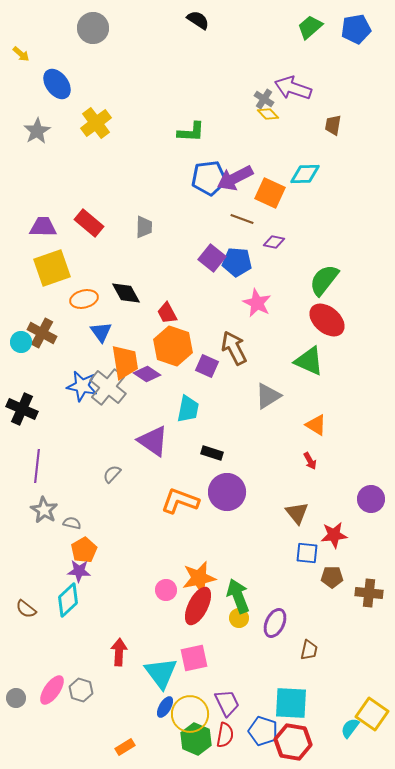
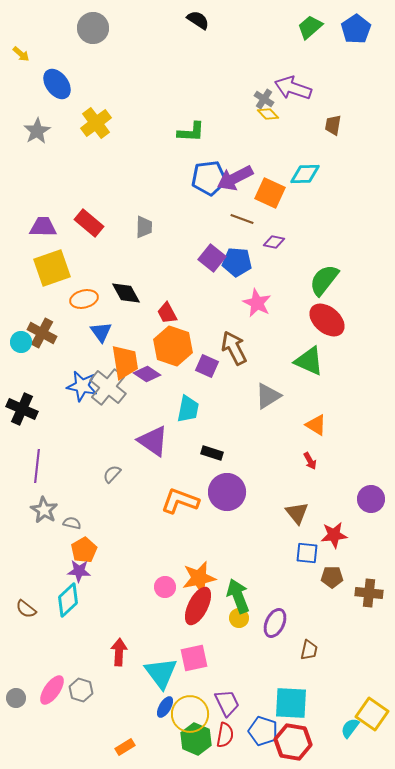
blue pentagon at (356, 29): rotated 24 degrees counterclockwise
pink circle at (166, 590): moved 1 px left, 3 px up
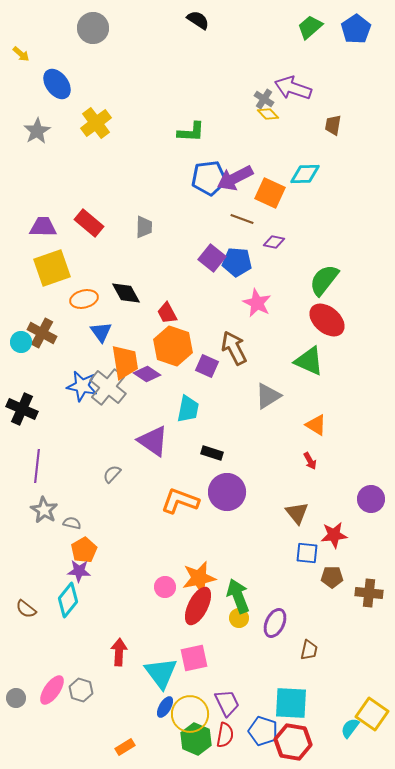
cyan diamond at (68, 600): rotated 8 degrees counterclockwise
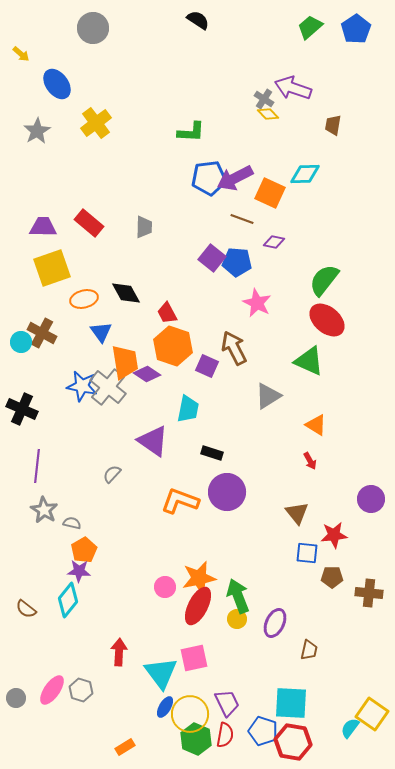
yellow circle at (239, 618): moved 2 px left, 1 px down
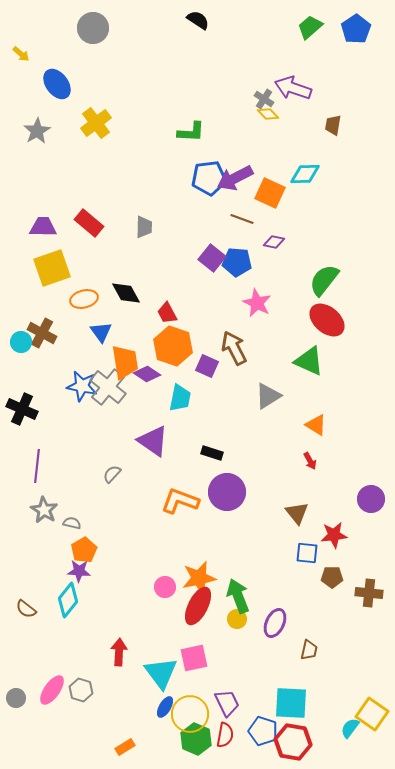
cyan trapezoid at (188, 409): moved 8 px left, 11 px up
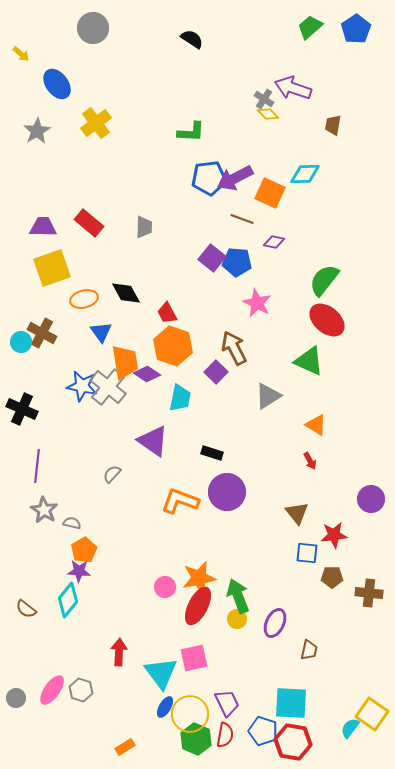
black semicircle at (198, 20): moved 6 px left, 19 px down
purple square at (207, 366): moved 9 px right, 6 px down; rotated 20 degrees clockwise
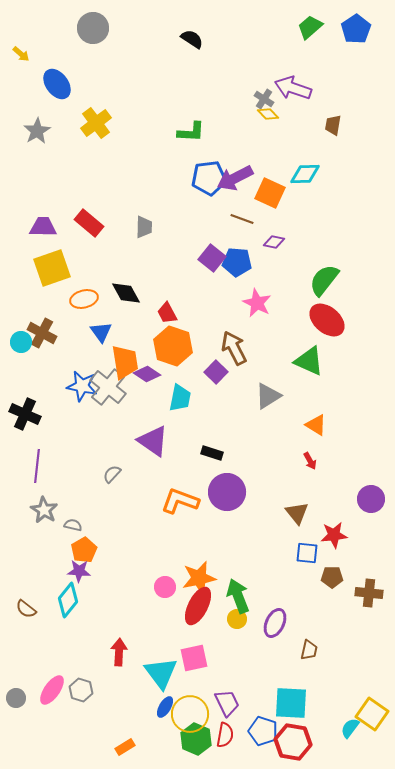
black cross at (22, 409): moved 3 px right, 5 px down
gray semicircle at (72, 523): moved 1 px right, 2 px down
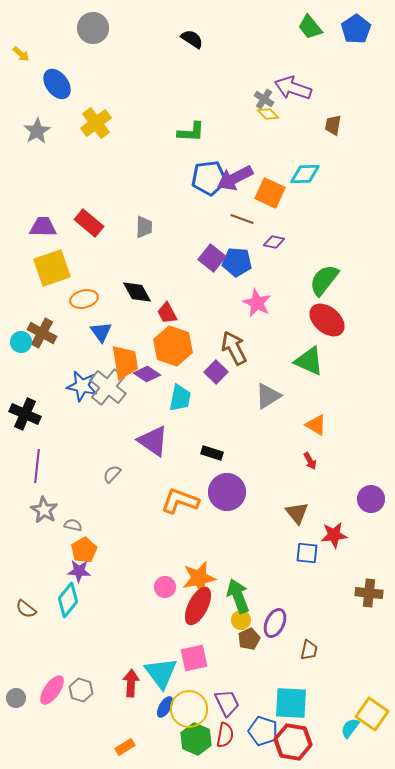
green trapezoid at (310, 27): rotated 88 degrees counterclockwise
black diamond at (126, 293): moved 11 px right, 1 px up
brown pentagon at (332, 577): moved 83 px left, 62 px down; rotated 25 degrees counterclockwise
yellow circle at (237, 619): moved 4 px right, 1 px down
red arrow at (119, 652): moved 12 px right, 31 px down
yellow circle at (190, 714): moved 1 px left, 5 px up
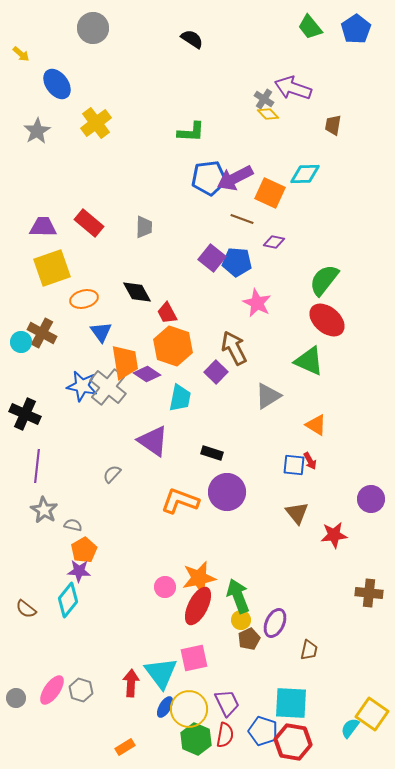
blue square at (307, 553): moved 13 px left, 88 px up
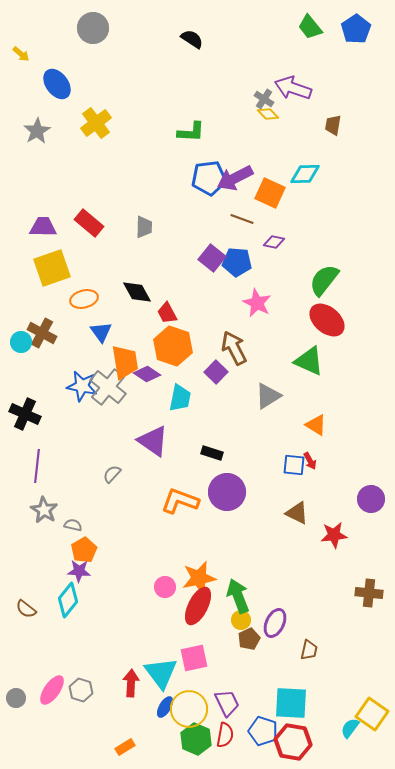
brown triangle at (297, 513): rotated 25 degrees counterclockwise
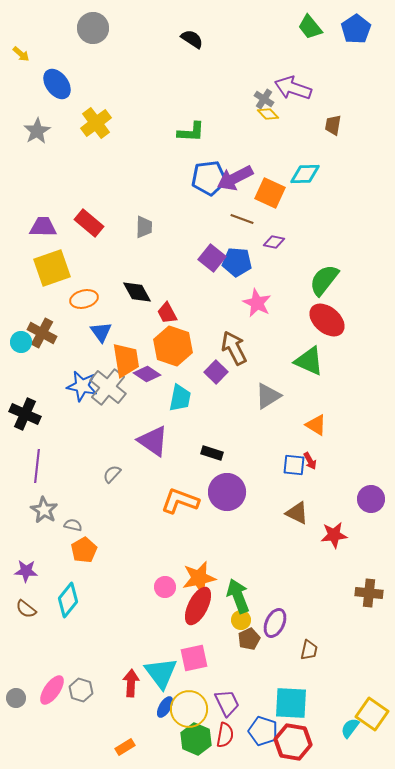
orange trapezoid at (125, 362): moved 1 px right, 2 px up
purple star at (79, 571): moved 53 px left
